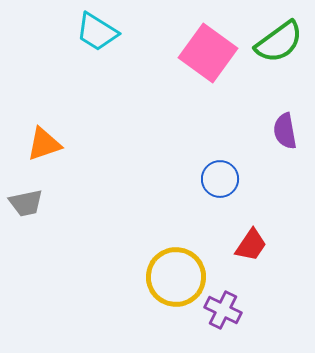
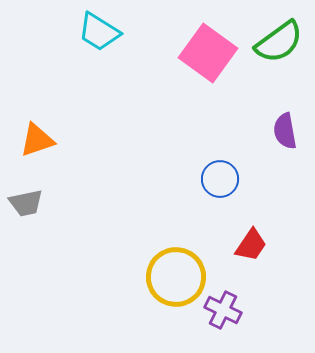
cyan trapezoid: moved 2 px right
orange triangle: moved 7 px left, 4 px up
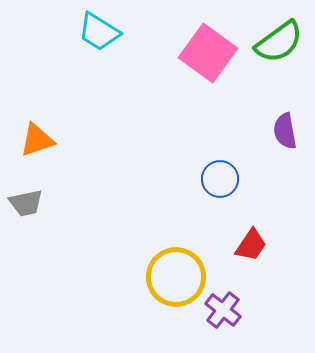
purple cross: rotated 12 degrees clockwise
